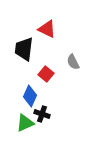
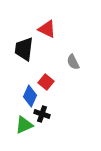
red square: moved 8 px down
green triangle: moved 1 px left, 2 px down
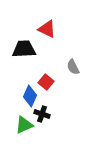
black trapezoid: rotated 80 degrees clockwise
gray semicircle: moved 5 px down
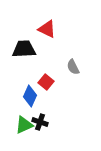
black cross: moved 2 px left, 8 px down
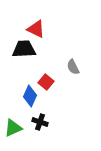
red triangle: moved 11 px left
green triangle: moved 11 px left, 3 px down
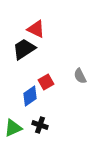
black trapezoid: rotated 30 degrees counterclockwise
gray semicircle: moved 7 px right, 9 px down
red square: rotated 21 degrees clockwise
blue diamond: rotated 30 degrees clockwise
black cross: moved 3 px down
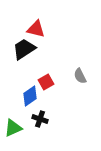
red triangle: rotated 12 degrees counterclockwise
black cross: moved 6 px up
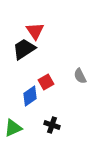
red triangle: moved 1 px left, 2 px down; rotated 42 degrees clockwise
black cross: moved 12 px right, 6 px down
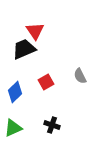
black trapezoid: rotated 10 degrees clockwise
blue diamond: moved 15 px left, 4 px up; rotated 10 degrees counterclockwise
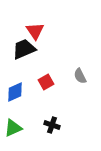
blue diamond: rotated 20 degrees clockwise
